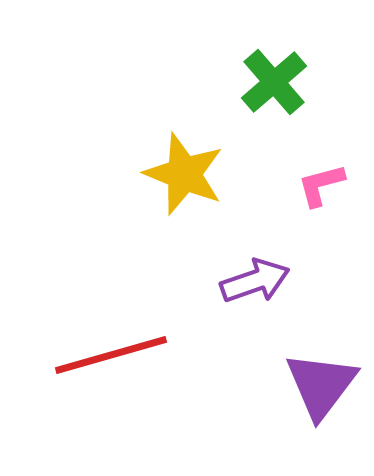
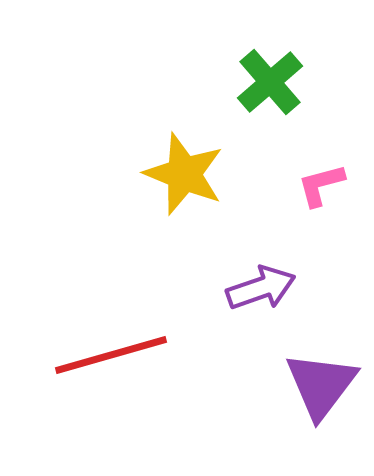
green cross: moved 4 px left
purple arrow: moved 6 px right, 7 px down
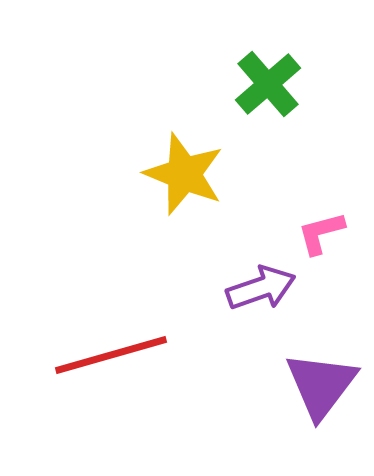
green cross: moved 2 px left, 2 px down
pink L-shape: moved 48 px down
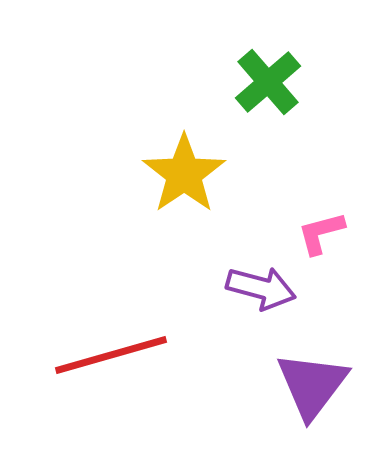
green cross: moved 2 px up
yellow star: rotated 16 degrees clockwise
purple arrow: rotated 34 degrees clockwise
purple triangle: moved 9 px left
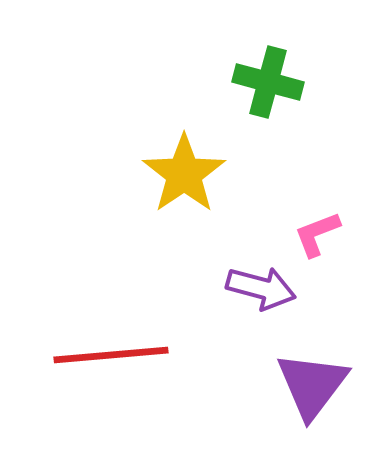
green cross: rotated 34 degrees counterclockwise
pink L-shape: moved 4 px left, 1 px down; rotated 6 degrees counterclockwise
red line: rotated 11 degrees clockwise
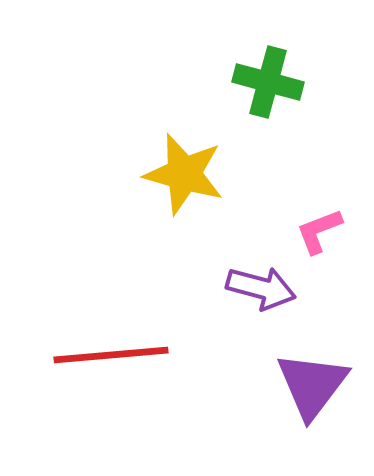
yellow star: rotated 22 degrees counterclockwise
pink L-shape: moved 2 px right, 3 px up
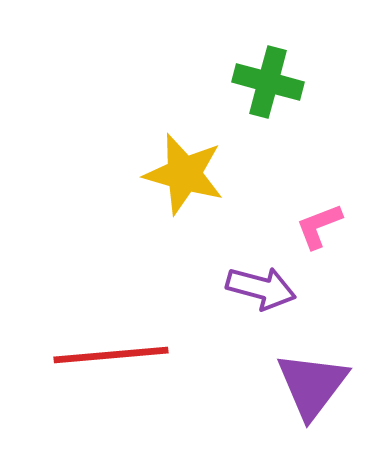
pink L-shape: moved 5 px up
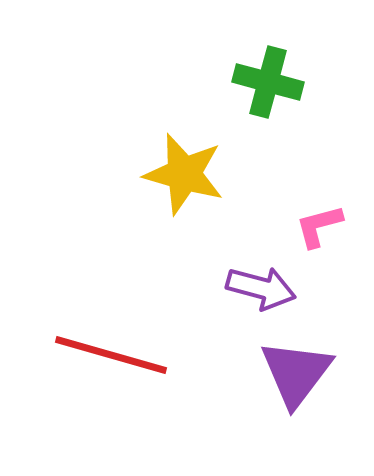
pink L-shape: rotated 6 degrees clockwise
red line: rotated 21 degrees clockwise
purple triangle: moved 16 px left, 12 px up
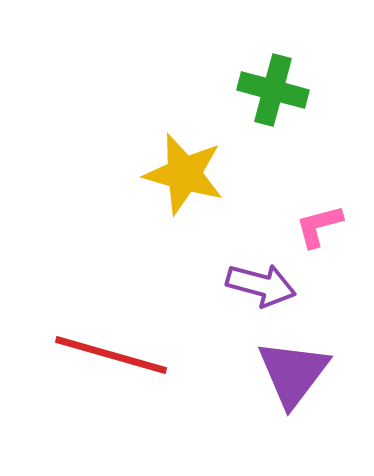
green cross: moved 5 px right, 8 px down
purple arrow: moved 3 px up
purple triangle: moved 3 px left
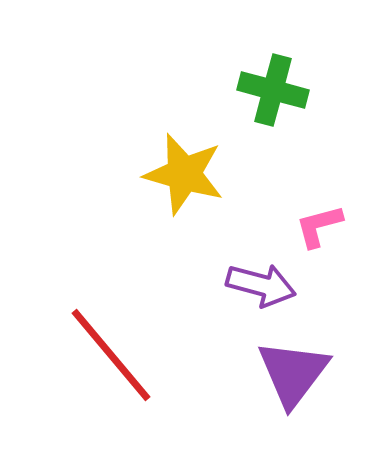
red line: rotated 34 degrees clockwise
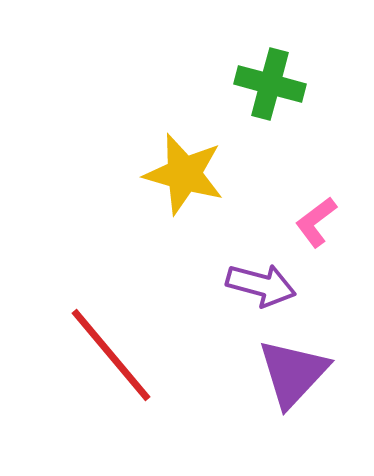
green cross: moved 3 px left, 6 px up
pink L-shape: moved 3 px left, 4 px up; rotated 22 degrees counterclockwise
purple triangle: rotated 6 degrees clockwise
